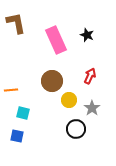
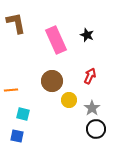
cyan square: moved 1 px down
black circle: moved 20 px right
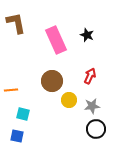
gray star: moved 2 px up; rotated 28 degrees clockwise
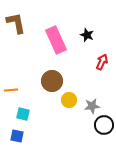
red arrow: moved 12 px right, 14 px up
black circle: moved 8 px right, 4 px up
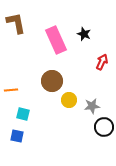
black star: moved 3 px left, 1 px up
black circle: moved 2 px down
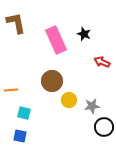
red arrow: rotated 91 degrees counterclockwise
cyan square: moved 1 px right, 1 px up
blue square: moved 3 px right
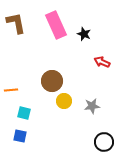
pink rectangle: moved 15 px up
yellow circle: moved 5 px left, 1 px down
black circle: moved 15 px down
